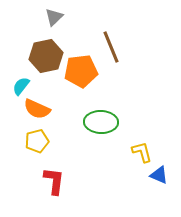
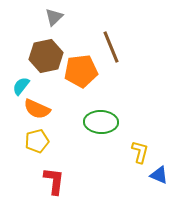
yellow L-shape: moved 2 px left; rotated 30 degrees clockwise
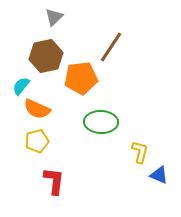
brown line: rotated 56 degrees clockwise
orange pentagon: moved 7 px down
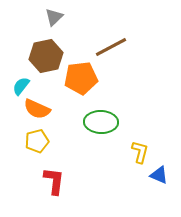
brown line: rotated 28 degrees clockwise
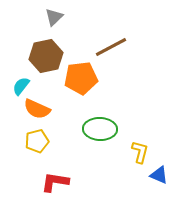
green ellipse: moved 1 px left, 7 px down
red L-shape: moved 1 px right, 1 px down; rotated 88 degrees counterclockwise
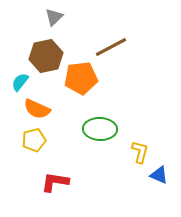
cyan semicircle: moved 1 px left, 4 px up
yellow pentagon: moved 3 px left, 1 px up
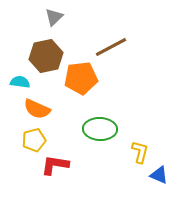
cyan semicircle: rotated 60 degrees clockwise
red L-shape: moved 17 px up
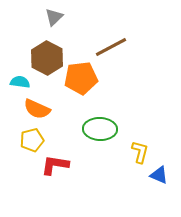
brown hexagon: moved 1 px right, 2 px down; rotated 20 degrees counterclockwise
yellow pentagon: moved 2 px left
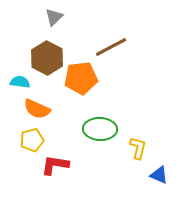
yellow L-shape: moved 2 px left, 4 px up
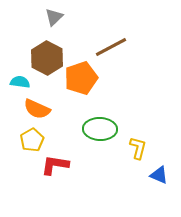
orange pentagon: rotated 12 degrees counterclockwise
yellow pentagon: rotated 15 degrees counterclockwise
